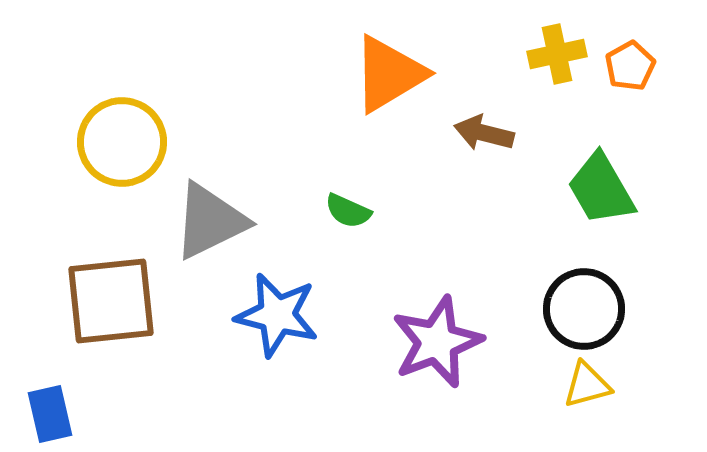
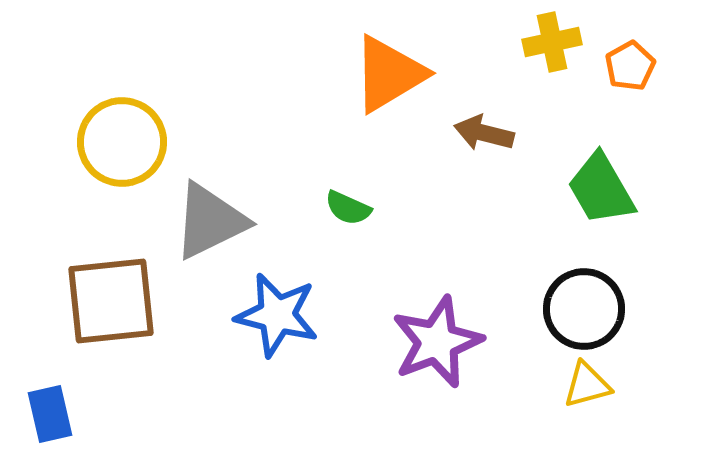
yellow cross: moved 5 px left, 12 px up
green semicircle: moved 3 px up
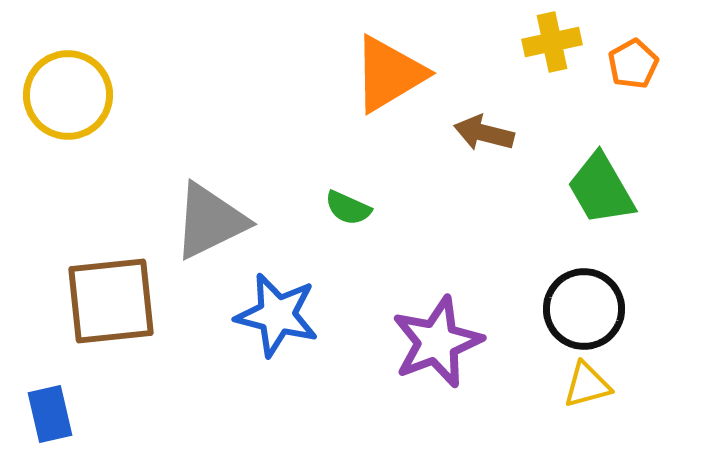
orange pentagon: moved 3 px right, 2 px up
yellow circle: moved 54 px left, 47 px up
